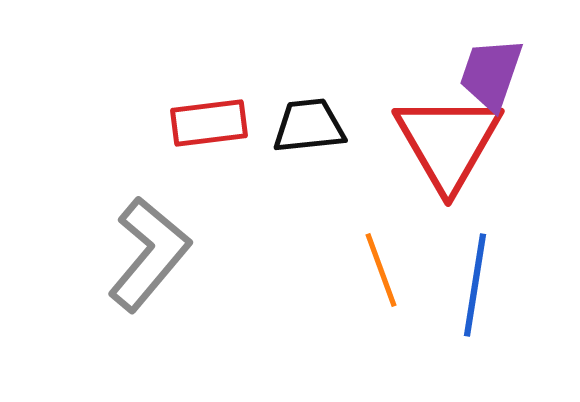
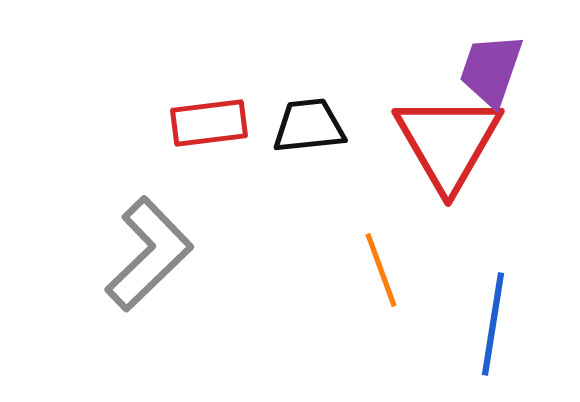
purple trapezoid: moved 4 px up
gray L-shape: rotated 6 degrees clockwise
blue line: moved 18 px right, 39 px down
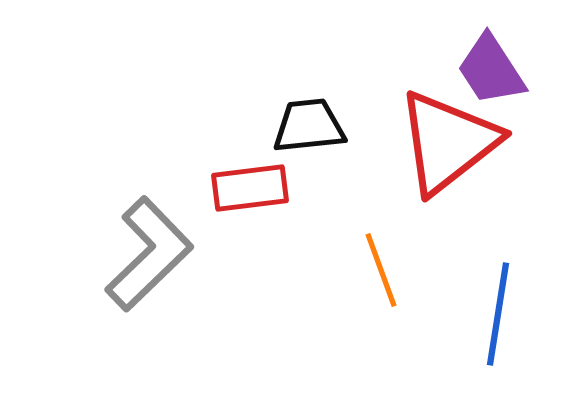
purple trapezoid: rotated 52 degrees counterclockwise
red rectangle: moved 41 px right, 65 px down
red triangle: rotated 22 degrees clockwise
blue line: moved 5 px right, 10 px up
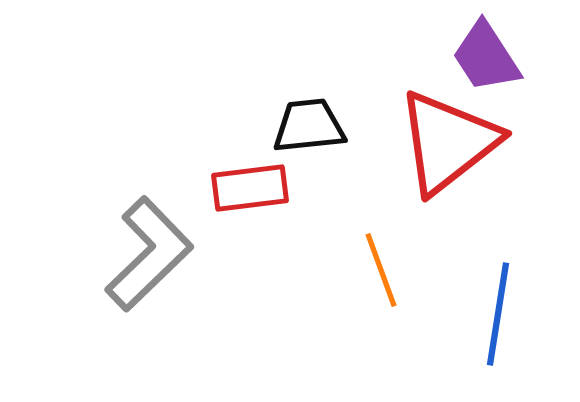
purple trapezoid: moved 5 px left, 13 px up
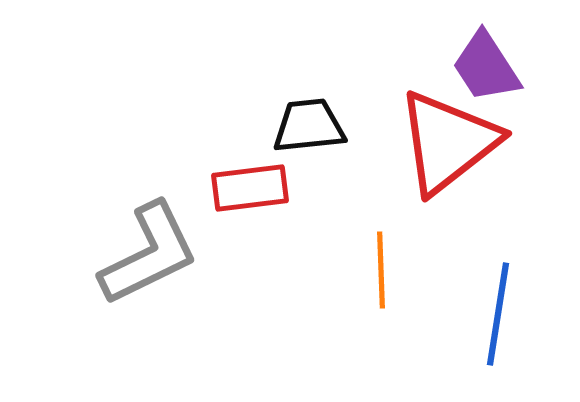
purple trapezoid: moved 10 px down
gray L-shape: rotated 18 degrees clockwise
orange line: rotated 18 degrees clockwise
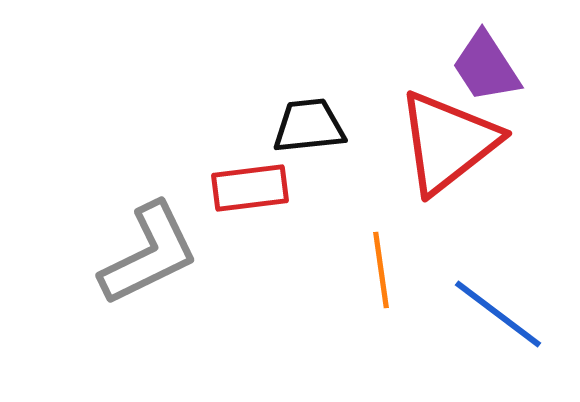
orange line: rotated 6 degrees counterclockwise
blue line: rotated 62 degrees counterclockwise
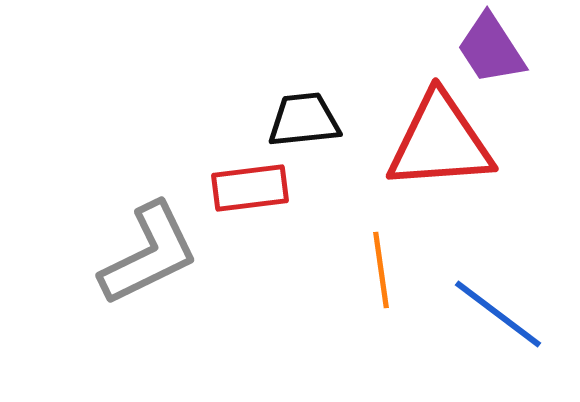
purple trapezoid: moved 5 px right, 18 px up
black trapezoid: moved 5 px left, 6 px up
red triangle: moved 8 px left; rotated 34 degrees clockwise
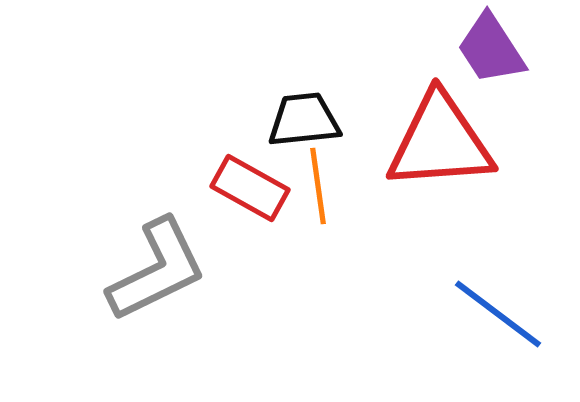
red rectangle: rotated 36 degrees clockwise
gray L-shape: moved 8 px right, 16 px down
orange line: moved 63 px left, 84 px up
